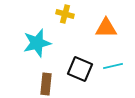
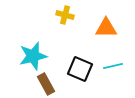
yellow cross: moved 1 px down
cyan star: moved 4 px left, 13 px down
brown rectangle: rotated 35 degrees counterclockwise
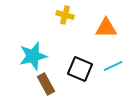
cyan line: rotated 12 degrees counterclockwise
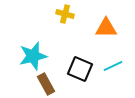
yellow cross: moved 1 px up
